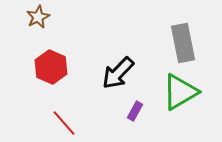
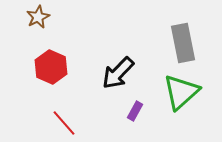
green triangle: moved 1 px right; rotated 12 degrees counterclockwise
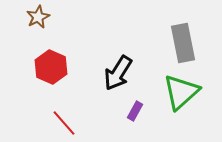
black arrow: rotated 12 degrees counterclockwise
